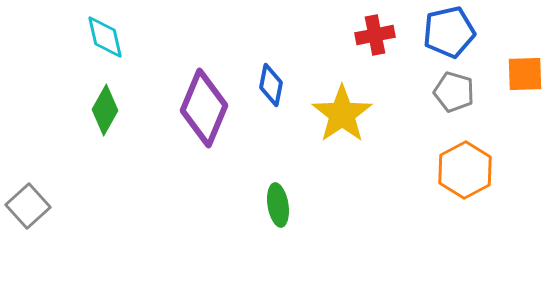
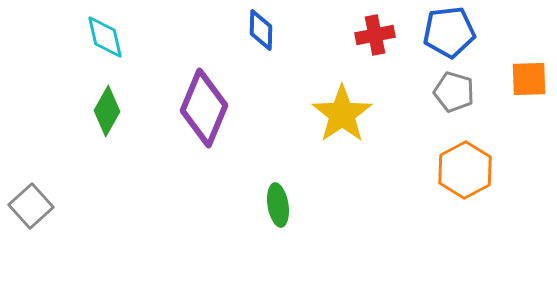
blue pentagon: rotated 6 degrees clockwise
orange square: moved 4 px right, 5 px down
blue diamond: moved 10 px left, 55 px up; rotated 9 degrees counterclockwise
green diamond: moved 2 px right, 1 px down
gray square: moved 3 px right
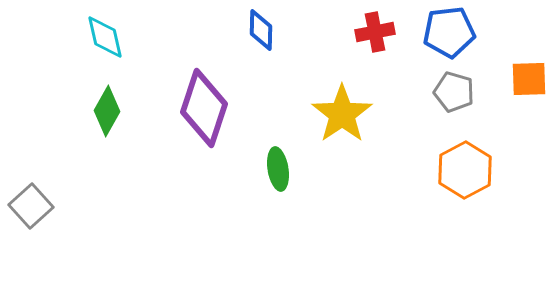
red cross: moved 3 px up
purple diamond: rotated 4 degrees counterclockwise
green ellipse: moved 36 px up
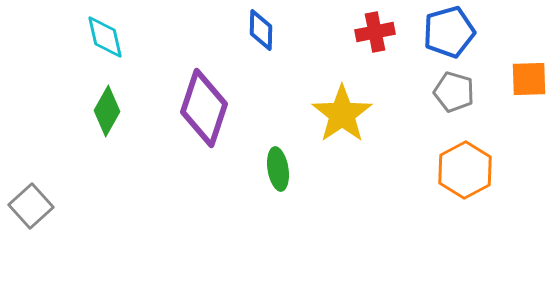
blue pentagon: rotated 9 degrees counterclockwise
